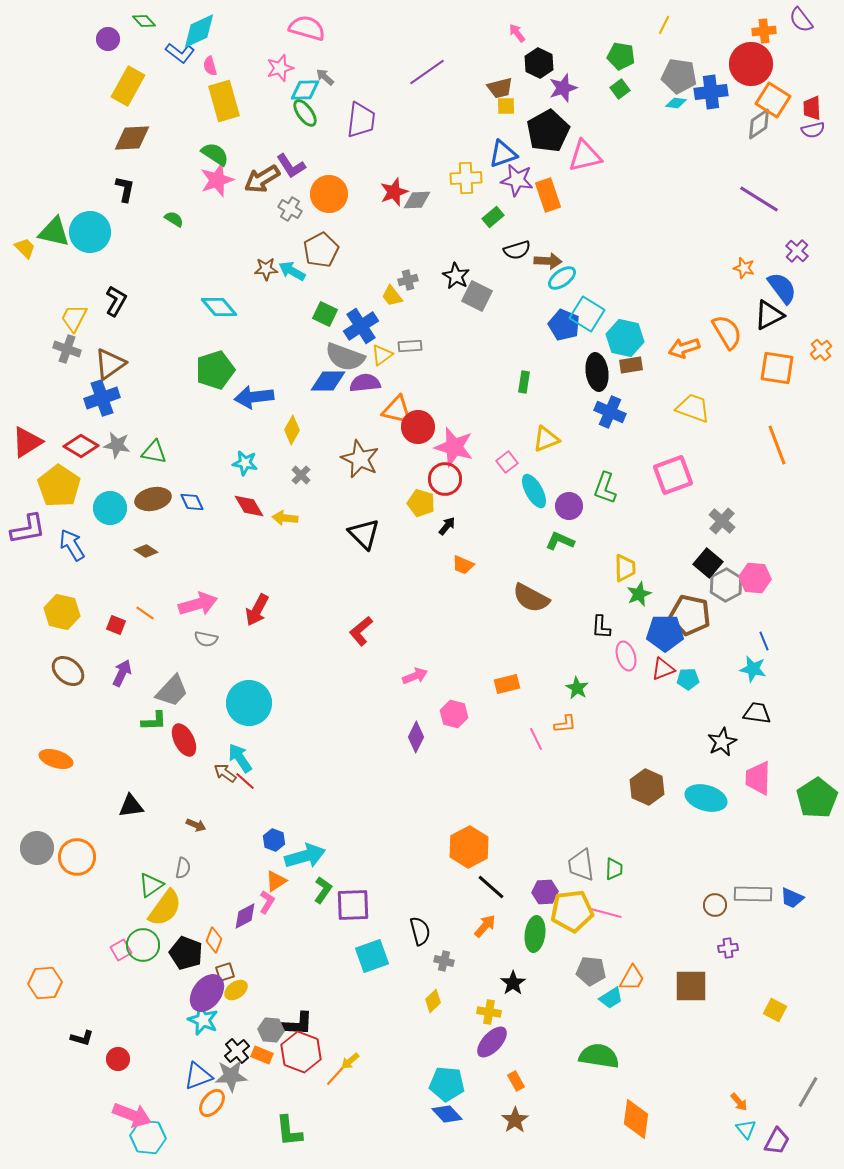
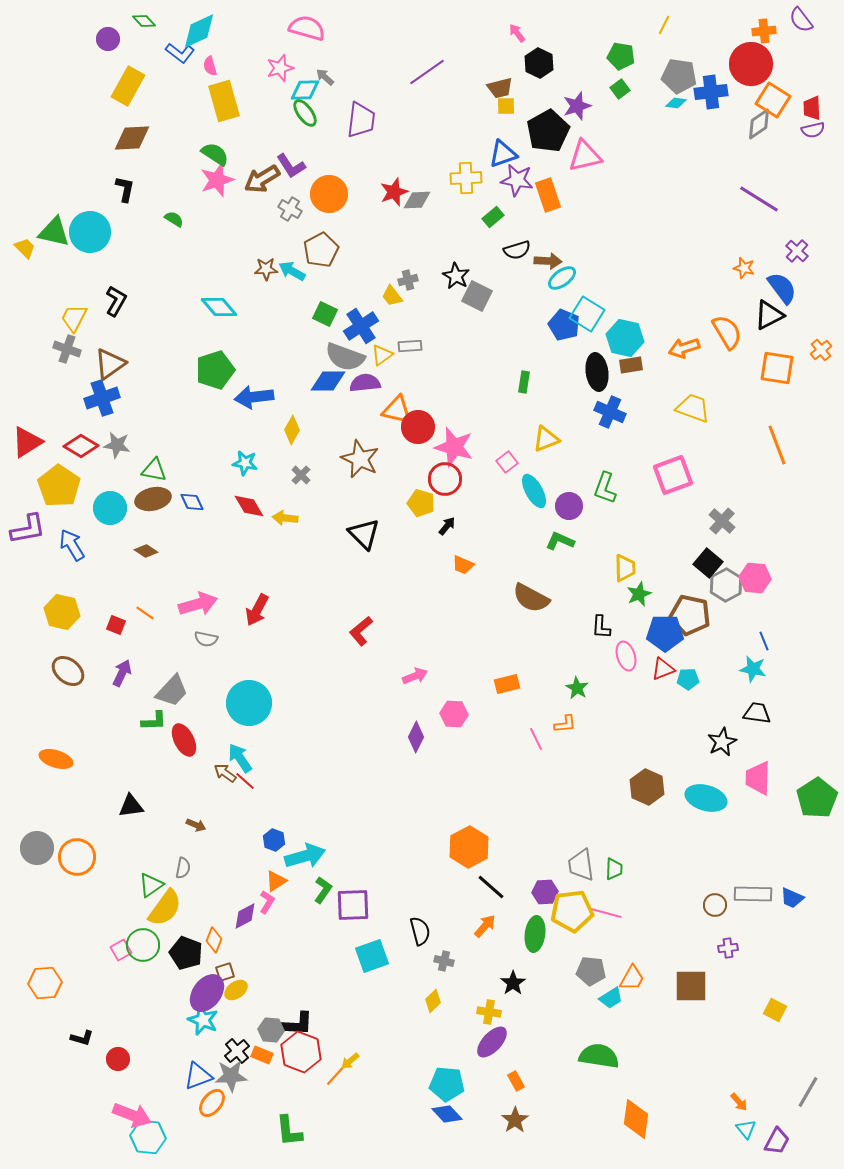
purple star at (563, 88): moved 14 px right, 18 px down
green triangle at (154, 452): moved 18 px down
pink hexagon at (454, 714): rotated 12 degrees counterclockwise
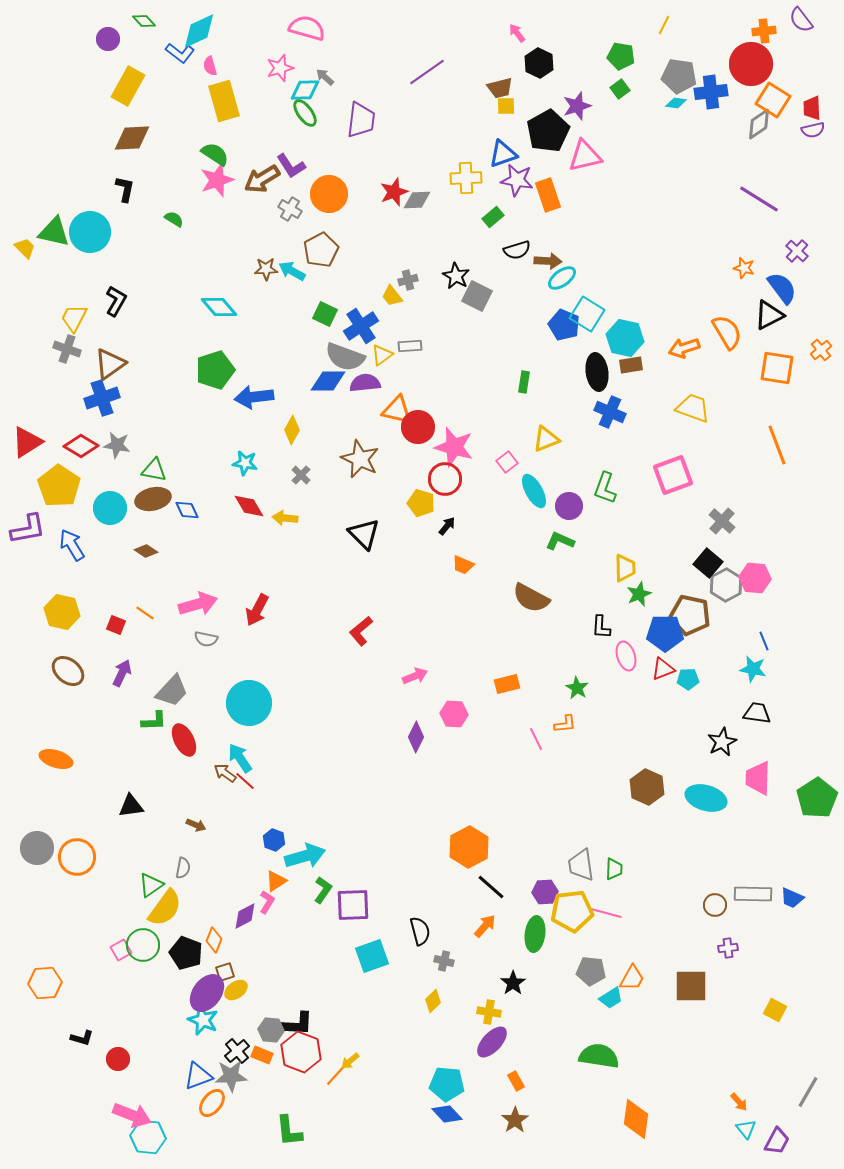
blue diamond at (192, 502): moved 5 px left, 8 px down
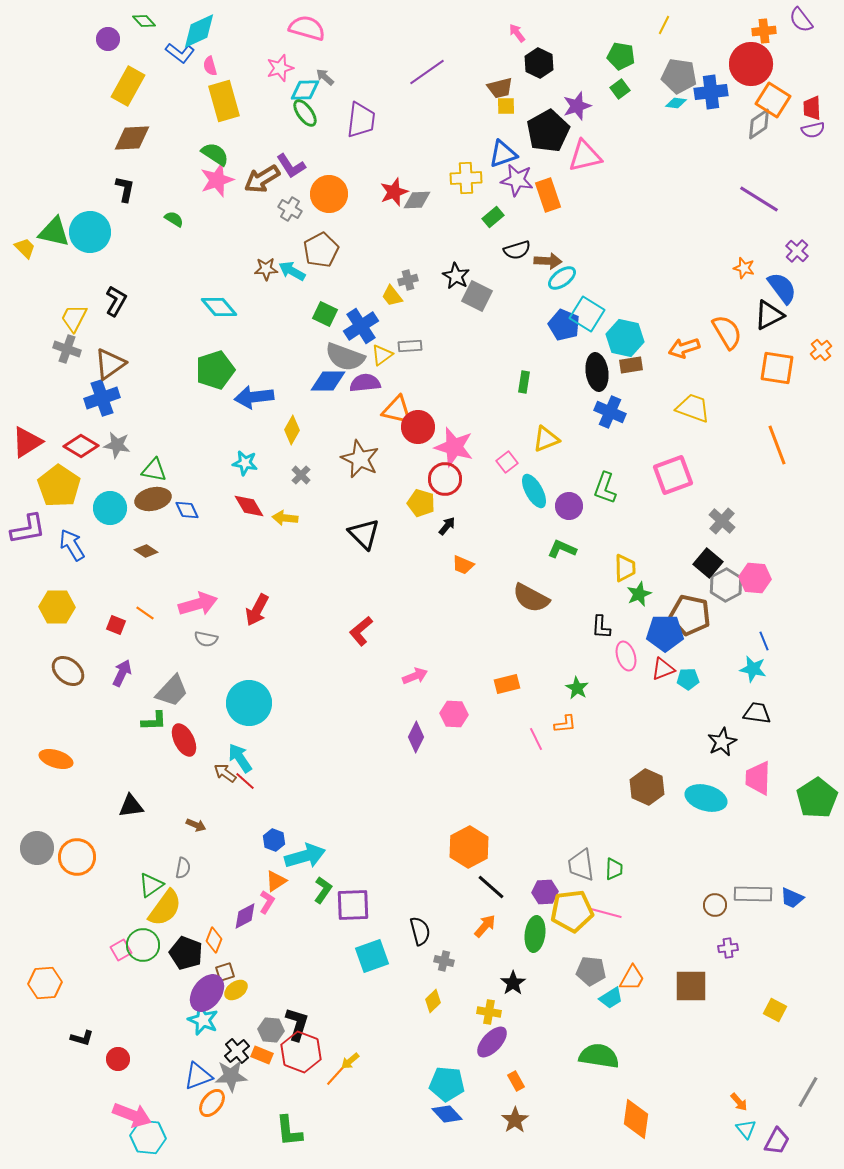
green L-shape at (560, 541): moved 2 px right, 8 px down
yellow hexagon at (62, 612): moved 5 px left, 5 px up; rotated 12 degrees counterclockwise
black L-shape at (297, 1024): rotated 76 degrees counterclockwise
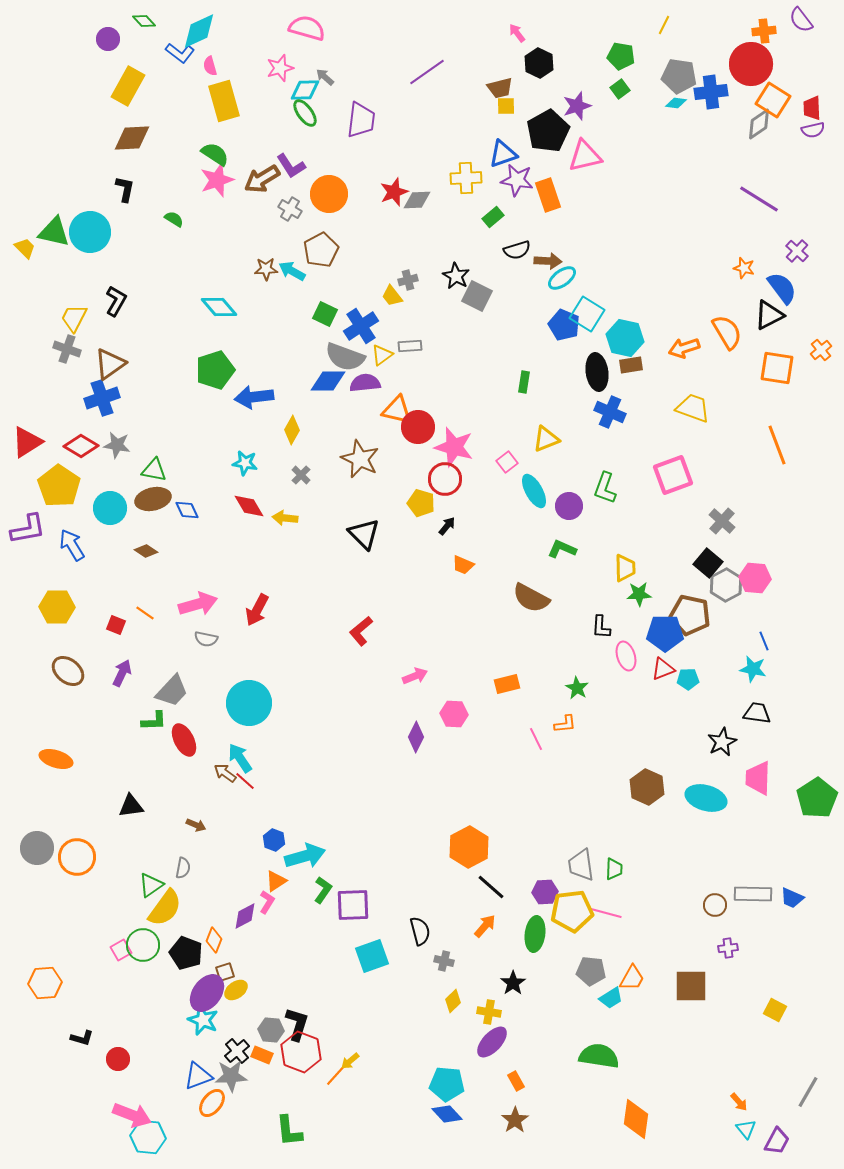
green star at (639, 594): rotated 20 degrees clockwise
yellow diamond at (433, 1001): moved 20 px right
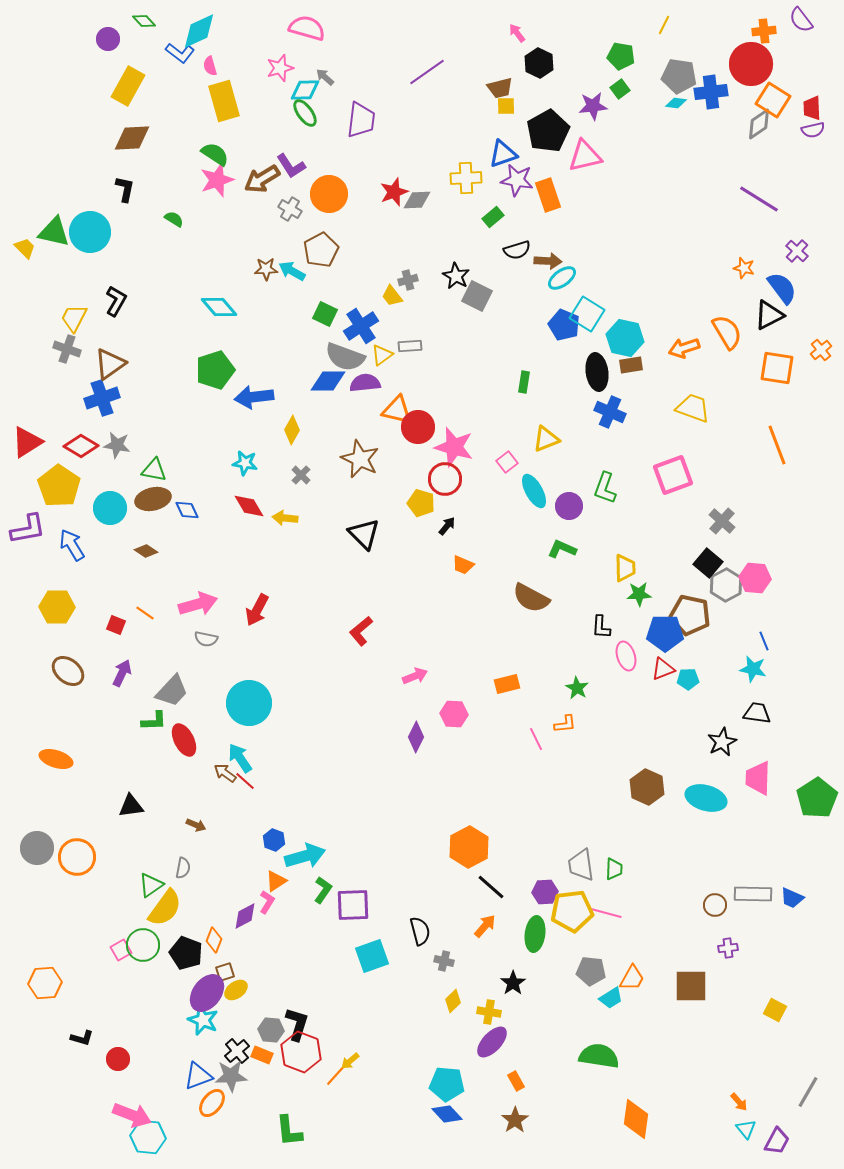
purple star at (577, 106): moved 16 px right; rotated 12 degrees clockwise
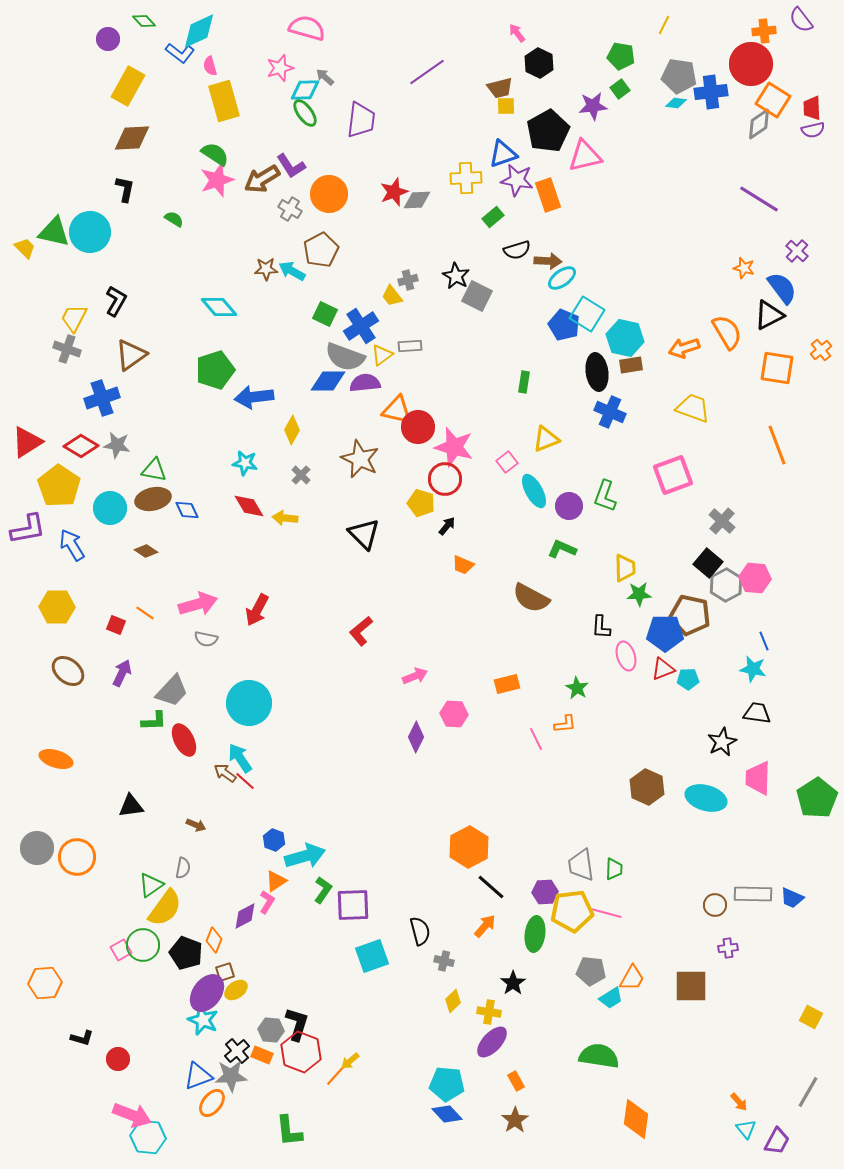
brown triangle at (110, 364): moved 21 px right, 9 px up
green L-shape at (605, 488): moved 8 px down
yellow square at (775, 1010): moved 36 px right, 7 px down
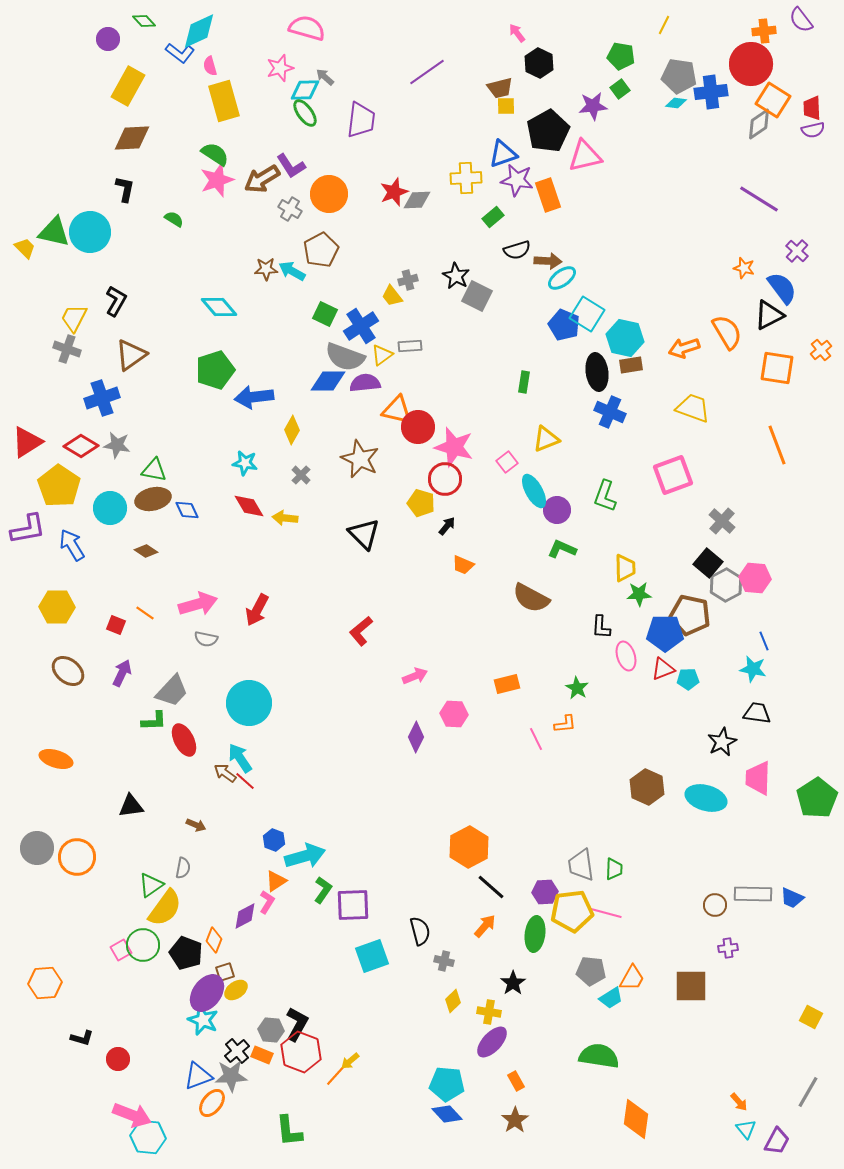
purple circle at (569, 506): moved 12 px left, 4 px down
black L-shape at (297, 1024): rotated 12 degrees clockwise
